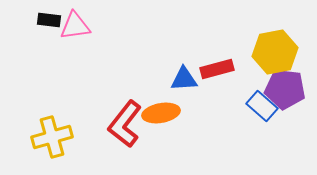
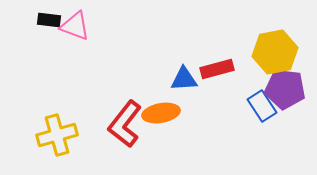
pink triangle: rotated 28 degrees clockwise
blue rectangle: rotated 16 degrees clockwise
yellow cross: moved 5 px right, 2 px up
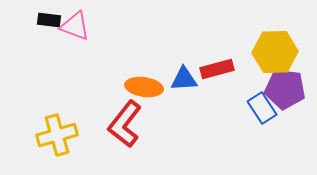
yellow hexagon: rotated 9 degrees clockwise
blue rectangle: moved 2 px down
orange ellipse: moved 17 px left, 26 px up; rotated 18 degrees clockwise
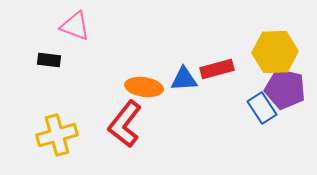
black rectangle: moved 40 px down
purple pentagon: rotated 6 degrees clockwise
